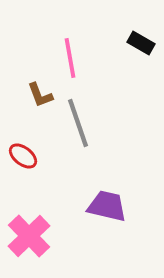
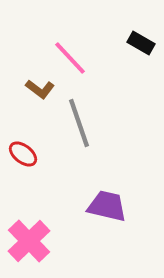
pink line: rotated 33 degrees counterclockwise
brown L-shape: moved 6 px up; rotated 32 degrees counterclockwise
gray line: moved 1 px right
red ellipse: moved 2 px up
pink cross: moved 5 px down
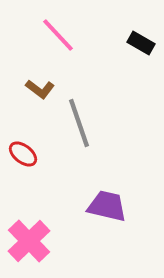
pink line: moved 12 px left, 23 px up
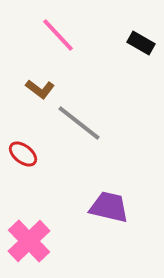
gray line: rotated 33 degrees counterclockwise
purple trapezoid: moved 2 px right, 1 px down
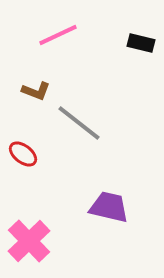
pink line: rotated 72 degrees counterclockwise
black rectangle: rotated 16 degrees counterclockwise
brown L-shape: moved 4 px left, 2 px down; rotated 16 degrees counterclockwise
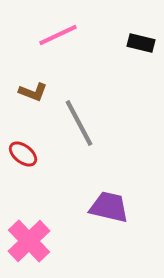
brown L-shape: moved 3 px left, 1 px down
gray line: rotated 24 degrees clockwise
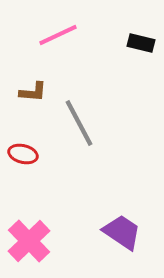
brown L-shape: rotated 16 degrees counterclockwise
red ellipse: rotated 24 degrees counterclockwise
purple trapezoid: moved 13 px right, 25 px down; rotated 21 degrees clockwise
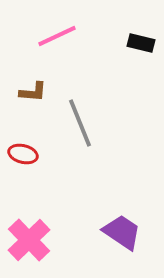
pink line: moved 1 px left, 1 px down
gray line: moved 1 px right; rotated 6 degrees clockwise
pink cross: moved 1 px up
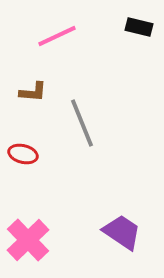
black rectangle: moved 2 px left, 16 px up
gray line: moved 2 px right
pink cross: moved 1 px left
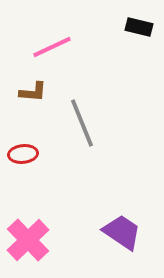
pink line: moved 5 px left, 11 px down
red ellipse: rotated 20 degrees counterclockwise
